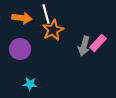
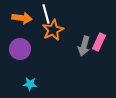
pink rectangle: moved 1 px right, 1 px up; rotated 18 degrees counterclockwise
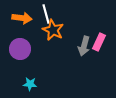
orange star: rotated 20 degrees counterclockwise
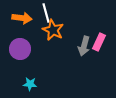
white line: moved 1 px up
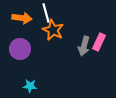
cyan star: moved 2 px down
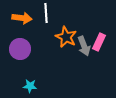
white line: rotated 12 degrees clockwise
orange star: moved 13 px right, 7 px down
gray arrow: rotated 36 degrees counterclockwise
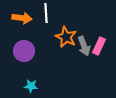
pink rectangle: moved 4 px down
purple circle: moved 4 px right, 2 px down
cyan star: moved 1 px right
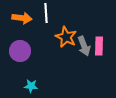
pink rectangle: rotated 24 degrees counterclockwise
purple circle: moved 4 px left
